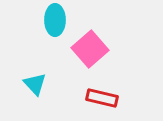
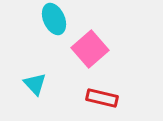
cyan ellipse: moved 1 px left, 1 px up; rotated 24 degrees counterclockwise
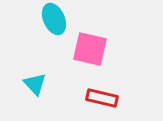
pink square: rotated 36 degrees counterclockwise
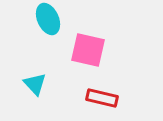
cyan ellipse: moved 6 px left
pink square: moved 2 px left, 1 px down
